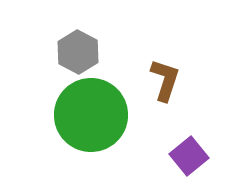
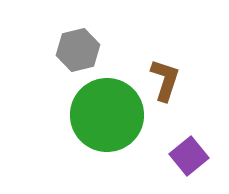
gray hexagon: moved 2 px up; rotated 18 degrees clockwise
green circle: moved 16 px right
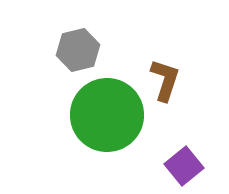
purple square: moved 5 px left, 10 px down
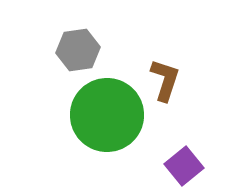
gray hexagon: rotated 6 degrees clockwise
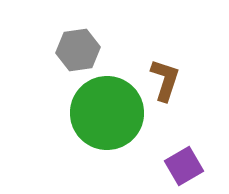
green circle: moved 2 px up
purple square: rotated 9 degrees clockwise
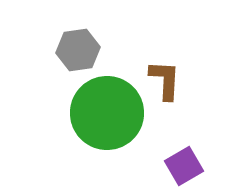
brown L-shape: rotated 15 degrees counterclockwise
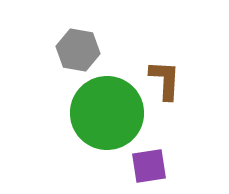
gray hexagon: rotated 18 degrees clockwise
purple square: moved 35 px left; rotated 21 degrees clockwise
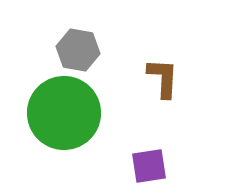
brown L-shape: moved 2 px left, 2 px up
green circle: moved 43 px left
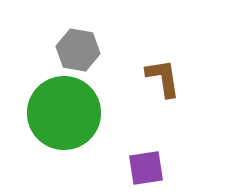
brown L-shape: rotated 12 degrees counterclockwise
purple square: moved 3 px left, 2 px down
